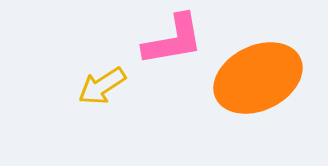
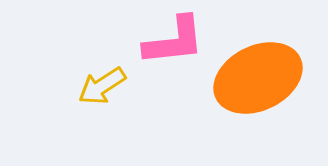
pink L-shape: moved 1 px right, 1 px down; rotated 4 degrees clockwise
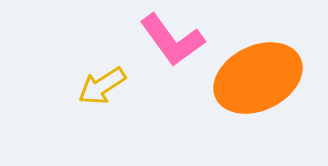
pink L-shape: moved 2 px left, 1 px up; rotated 60 degrees clockwise
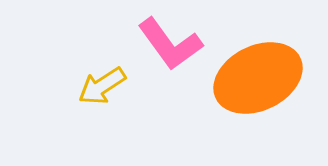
pink L-shape: moved 2 px left, 4 px down
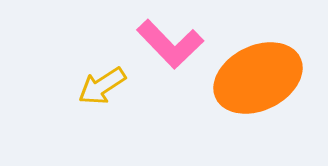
pink L-shape: rotated 8 degrees counterclockwise
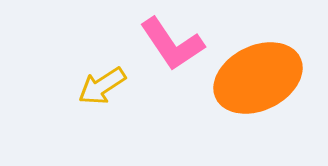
pink L-shape: moved 2 px right; rotated 10 degrees clockwise
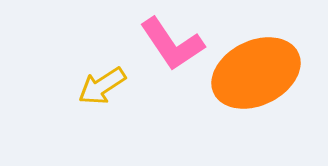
orange ellipse: moved 2 px left, 5 px up
